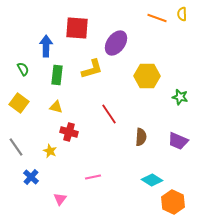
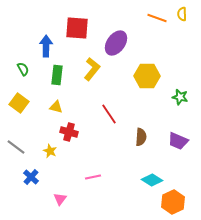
yellow L-shape: rotated 35 degrees counterclockwise
gray line: rotated 18 degrees counterclockwise
orange hexagon: rotated 10 degrees clockwise
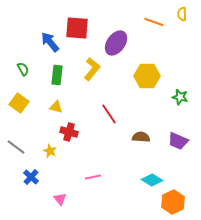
orange line: moved 3 px left, 4 px down
blue arrow: moved 4 px right, 4 px up; rotated 40 degrees counterclockwise
brown semicircle: rotated 90 degrees counterclockwise
pink triangle: rotated 16 degrees counterclockwise
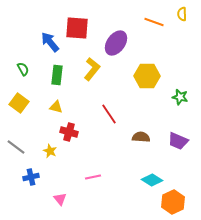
blue cross: rotated 35 degrees clockwise
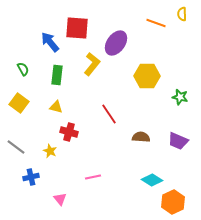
orange line: moved 2 px right, 1 px down
yellow L-shape: moved 5 px up
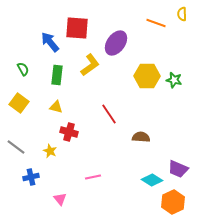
yellow L-shape: moved 2 px left, 1 px down; rotated 15 degrees clockwise
green star: moved 6 px left, 17 px up
purple trapezoid: moved 28 px down
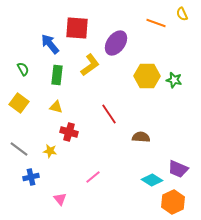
yellow semicircle: rotated 24 degrees counterclockwise
blue arrow: moved 2 px down
gray line: moved 3 px right, 2 px down
yellow star: rotated 16 degrees counterclockwise
pink line: rotated 28 degrees counterclockwise
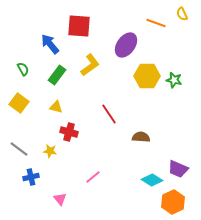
red square: moved 2 px right, 2 px up
purple ellipse: moved 10 px right, 2 px down
green rectangle: rotated 30 degrees clockwise
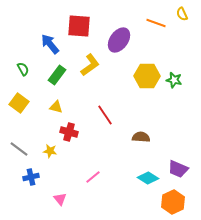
purple ellipse: moved 7 px left, 5 px up
red line: moved 4 px left, 1 px down
cyan diamond: moved 4 px left, 2 px up
